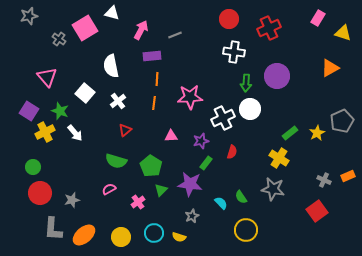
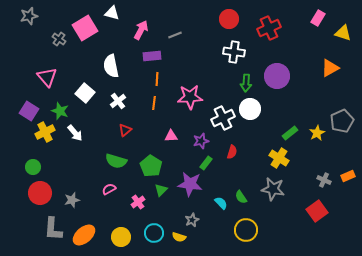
gray star at (192, 216): moved 4 px down
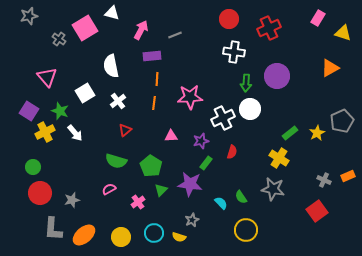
white square at (85, 93): rotated 18 degrees clockwise
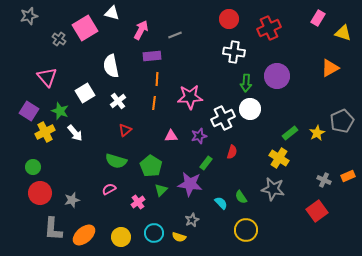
purple star at (201, 141): moved 2 px left, 5 px up
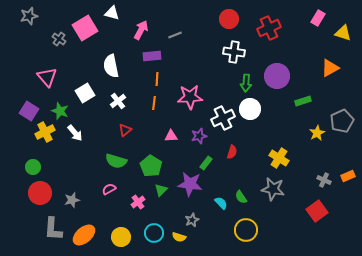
green rectangle at (290, 133): moved 13 px right, 32 px up; rotated 21 degrees clockwise
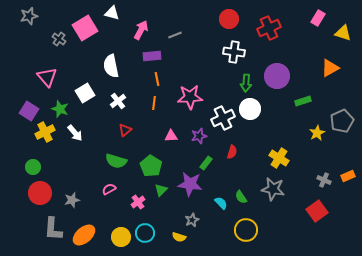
orange line at (157, 79): rotated 16 degrees counterclockwise
green star at (60, 111): moved 2 px up
cyan circle at (154, 233): moved 9 px left
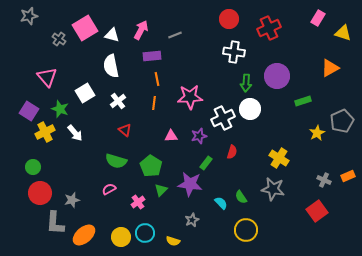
white triangle at (112, 13): moved 22 px down
red triangle at (125, 130): rotated 40 degrees counterclockwise
gray L-shape at (53, 229): moved 2 px right, 6 px up
yellow semicircle at (179, 237): moved 6 px left, 4 px down
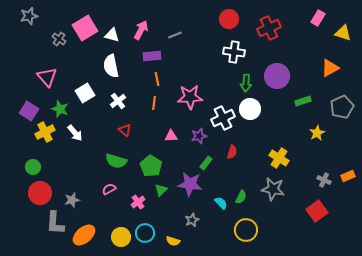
gray pentagon at (342, 121): moved 14 px up
green semicircle at (241, 197): rotated 120 degrees counterclockwise
